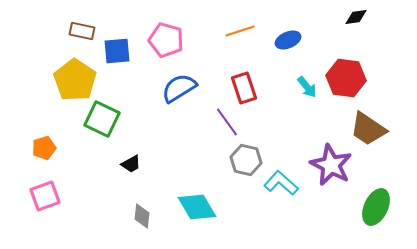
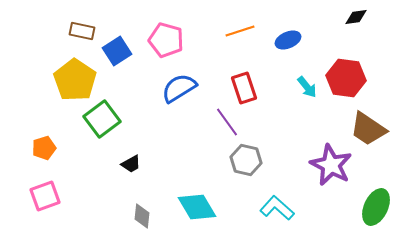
blue square: rotated 28 degrees counterclockwise
green square: rotated 27 degrees clockwise
cyan L-shape: moved 4 px left, 25 px down
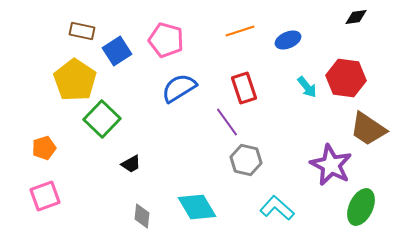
green square: rotated 9 degrees counterclockwise
green ellipse: moved 15 px left
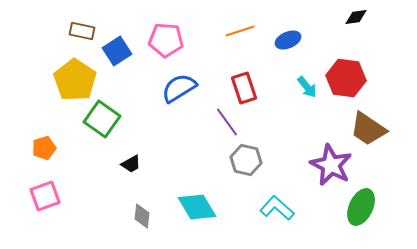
pink pentagon: rotated 12 degrees counterclockwise
green square: rotated 9 degrees counterclockwise
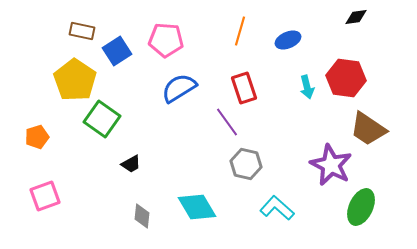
orange line: rotated 56 degrees counterclockwise
cyan arrow: rotated 25 degrees clockwise
orange pentagon: moved 7 px left, 11 px up
gray hexagon: moved 4 px down
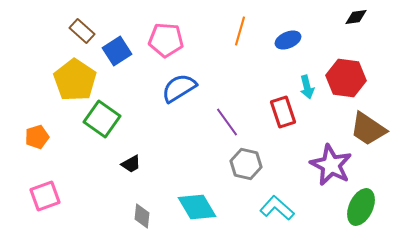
brown rectangle: rotated 30 degrees clockwise
red rectangle: moved 39 px right, 24 px down
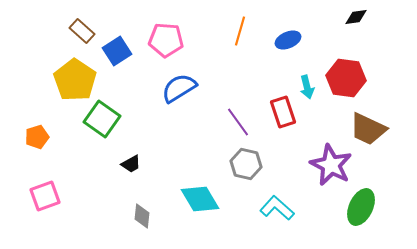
purple line: moved 11 px right
brown trapezoid: rotated 9 degrees counterclockwise
cyan diamond: moved 3 px right, 8 px up
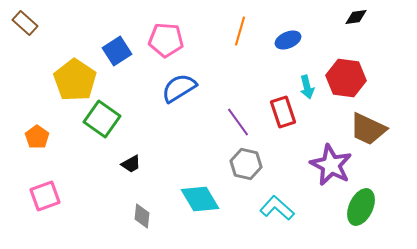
brown rectangle: moved 57 px left, 8 px up
orange pentagon: rotated 20 degrees counterclockwise
